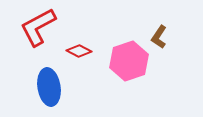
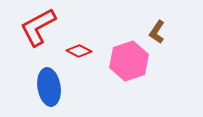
brown L-shape: moved 2 px left, 5 px up
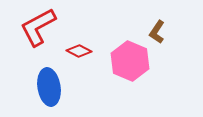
pink hexagon: moved 1 px right; rotated 18 degrees counterclockwise
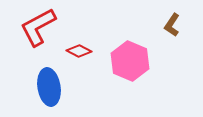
brown L-shape: moved 15 px right, 7 px up
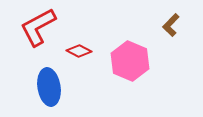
brown L-shape: moved 1 px left; rotated 10 degrees clockwise
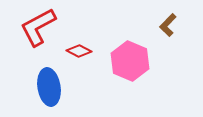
brown L-shape: moved 3 px left
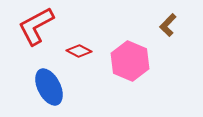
red L-shape: moved 2 px left, 1 px up
blue ellipse: rotated 18 degrees counterclockwise
